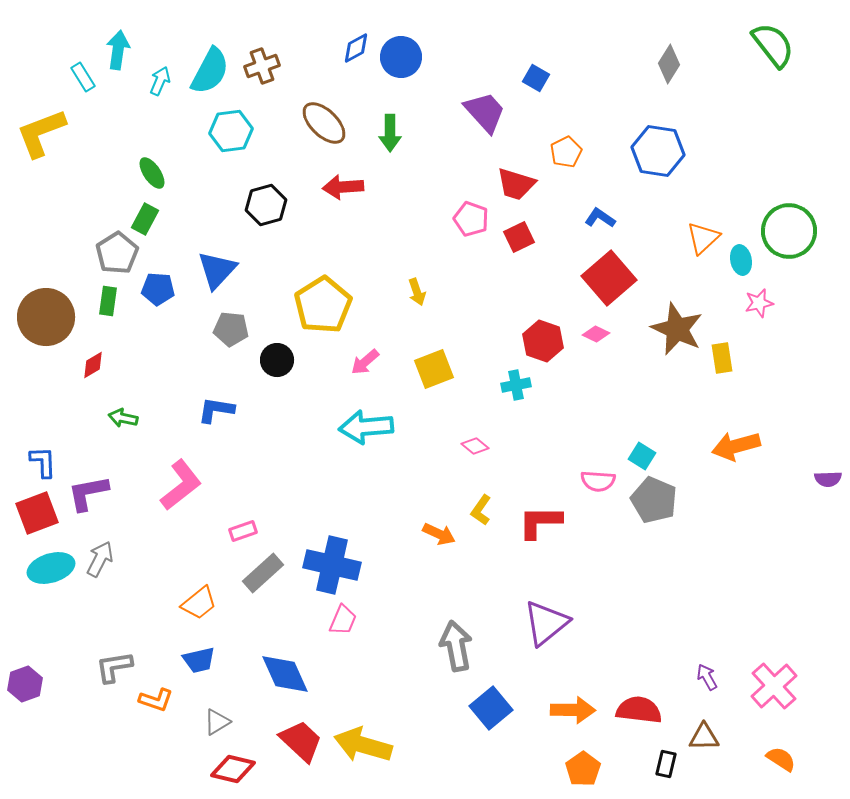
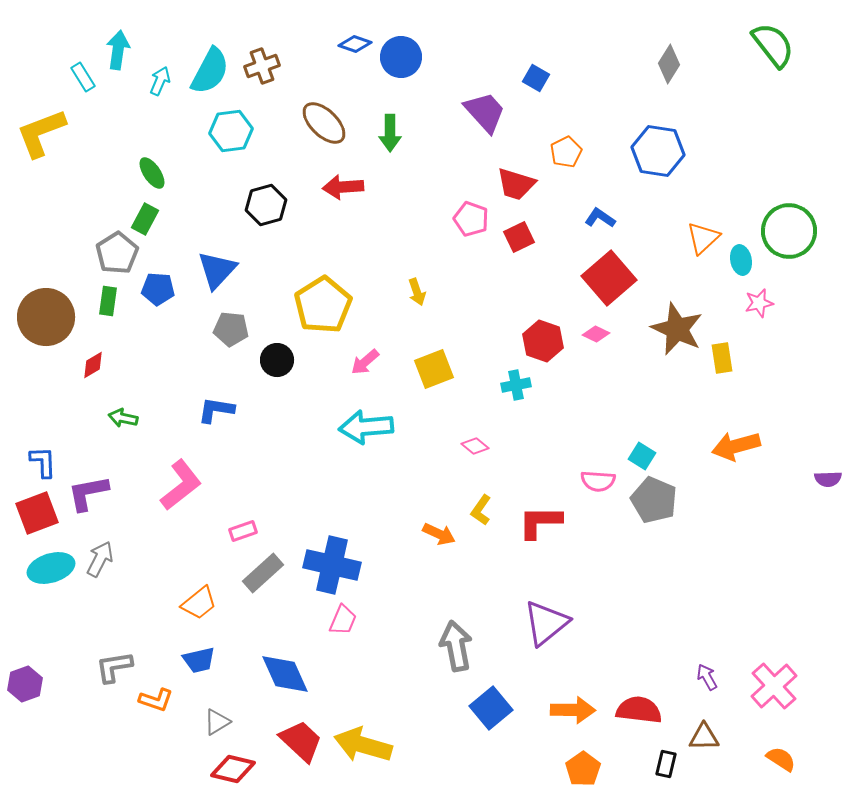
blue diamond at (356, 48): moved 1 px left, 4 px up; rotated 48 degrees clockwise
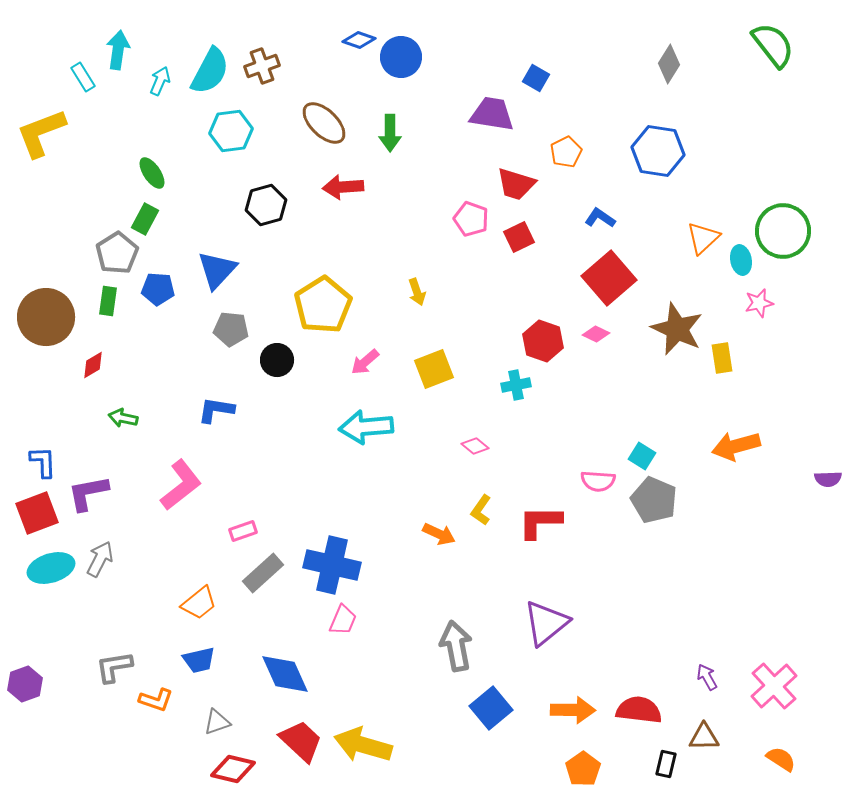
blue diamond at (355, 44): moved 4 px right, 4 px up
purple trapezoid at (485, 112): moved 7 px right, 2 px down; rotated 39 degrees counterclockwise
green circle at (789, 231): moved 6 px left
gray triangle at (217, 722): rotated 12 degrees clockwise
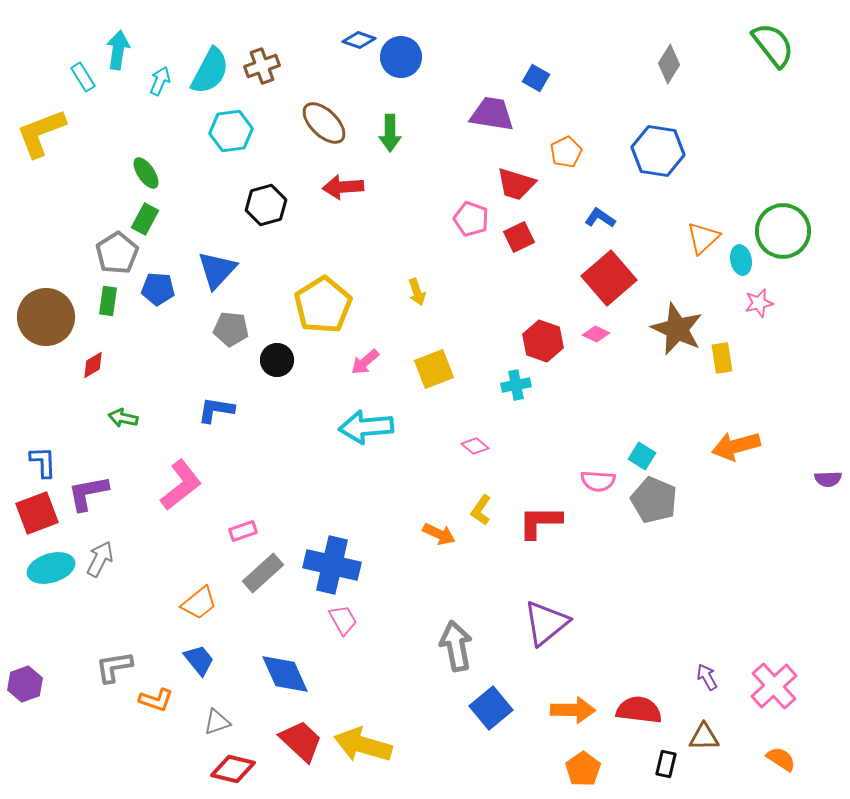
green ellipse at (152, 173): moved 6 px left
pink trapezoid at (343, 620): rotated 52 degrees counterclockwise
blue trapezoid at (199, 660): rotated 116 degrees counterclockwise
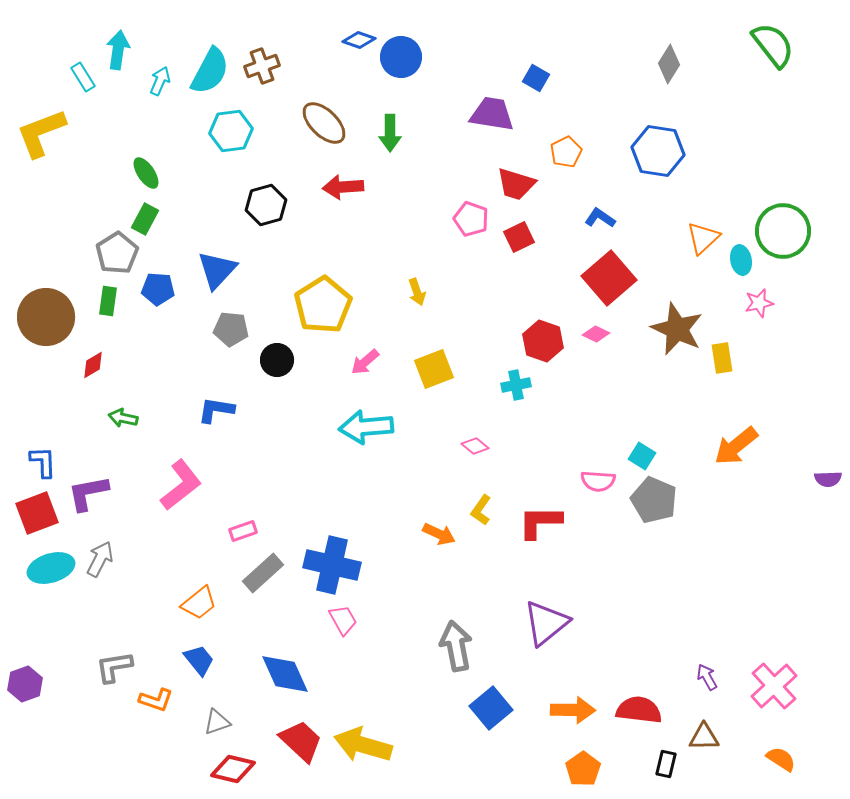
orange arrow at (736, 446): rotated 24 degrees counterclockwise
